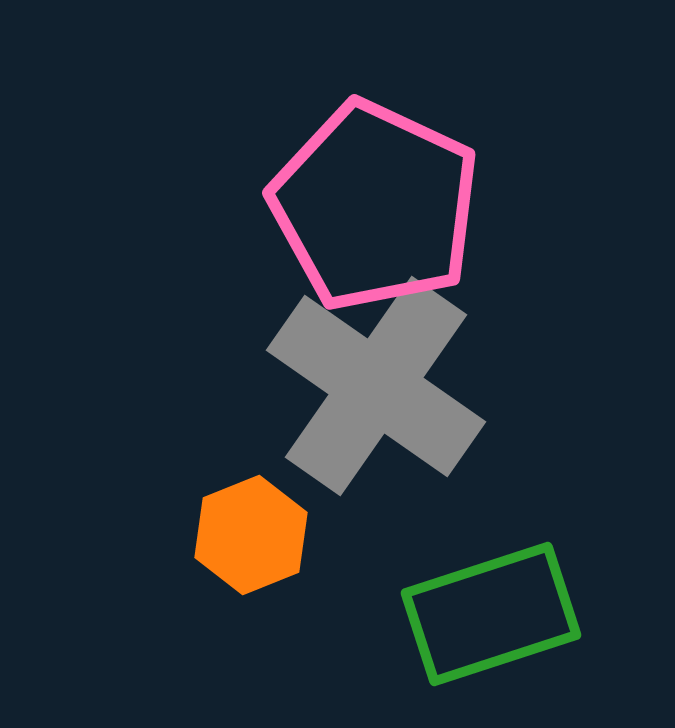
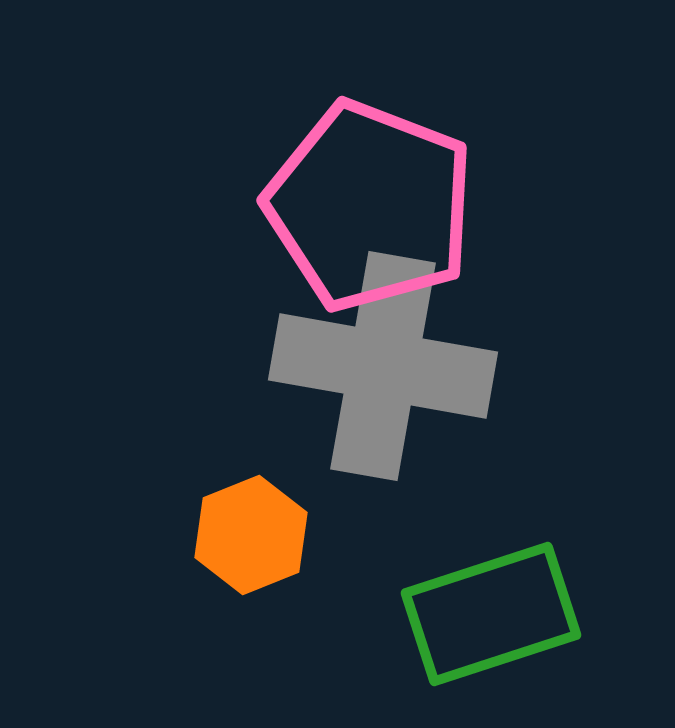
pink pentagon: moved 5 px left; rotated 4 degrees counterclockwise
gray cross: moved 7 px right, 20 px up; rotated 25 degrees counterclockwise
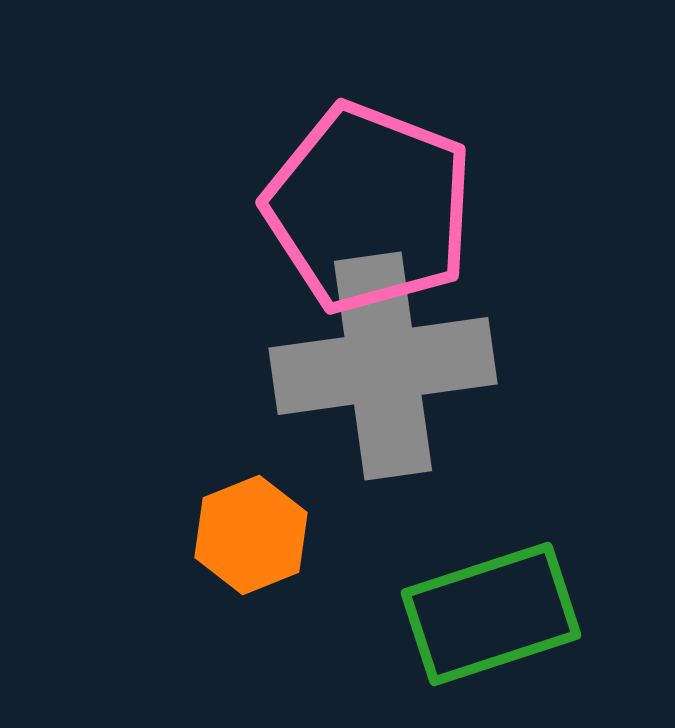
pink pentagon: moved 1 px left, 2 px down
gray cross: rotated 18 degrees counterclockwise
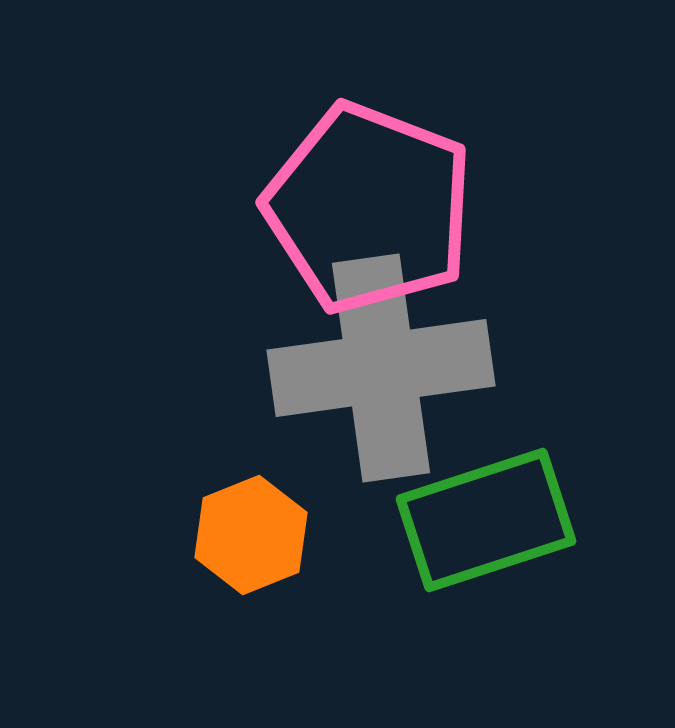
gray cross: moved 2 px left, 2 px down
green rectangle: moved 5 px left, 94 px up
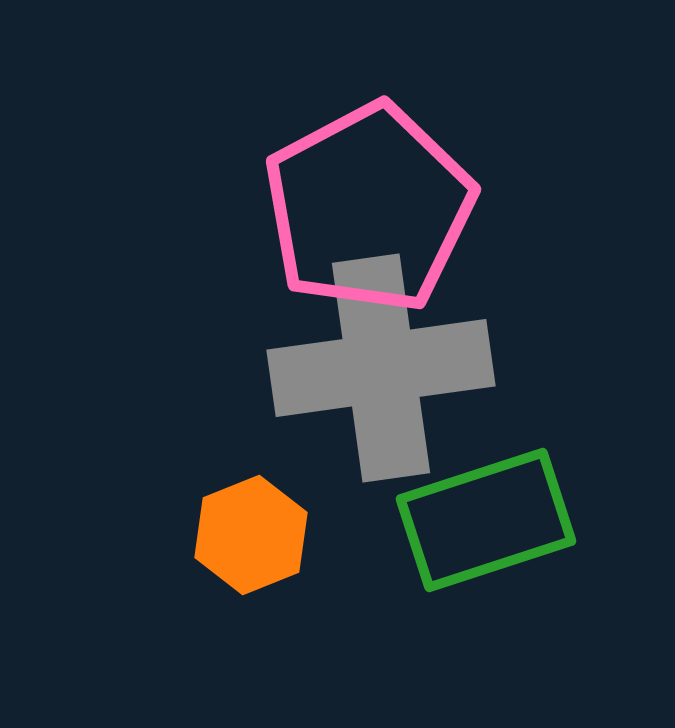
pink pentagon: rotated 23 degrees clockwise
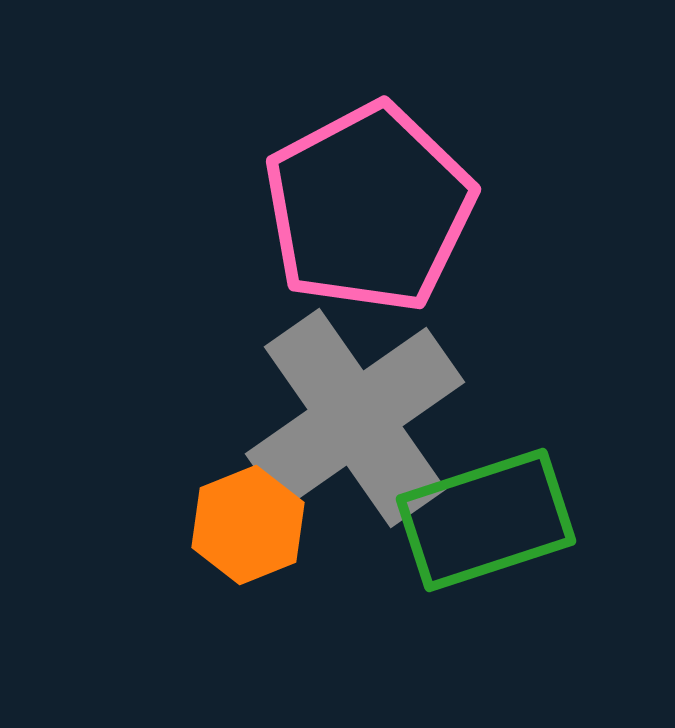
gray cross: moved 26 px left, 50 px down; rotated 27 degrees counterclockwise
orange hexagon: moved 3 px left, 10 px up
